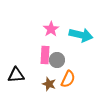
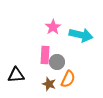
pink star: moved 2 px right, 2 px up
gray circle: moved 2 px down
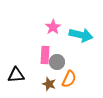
orange semicircle: moved 1 px right
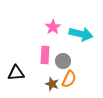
cyan arrow: moved 1 px up
gray circle: moved 6 px right, 1 px up
black triangle: moved 2 px up
brown star: moved 3 px right
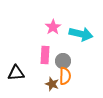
orange semicircle: moved 4 px left, 3 px up; rotated 24 degrees counterclockwise
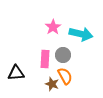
pink rectangle: moved 4 px down
gray circle: moved 6 px up
orange semicircle: rotated 30 degrees counterclockwise
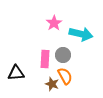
pink star: moved 1 px right, 4 px up
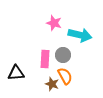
pink star: rotated 21 degrees counterclockwise
cyan arrow: moved 1 px left, 1 px down
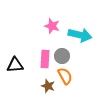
pink star: moved 2 px left, 3 px down
gray circle: moved 1 px left, 1 px down
black triangle: moved 1 px left, 8 px up
brown star: moved 4 px left, 2 px down
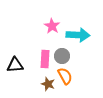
pink star: rotated 14 degrees clockwise
cyan arrow: moved 2 px left; rotated 10 degrees counterclockwise
brown star: moved 2 px up
